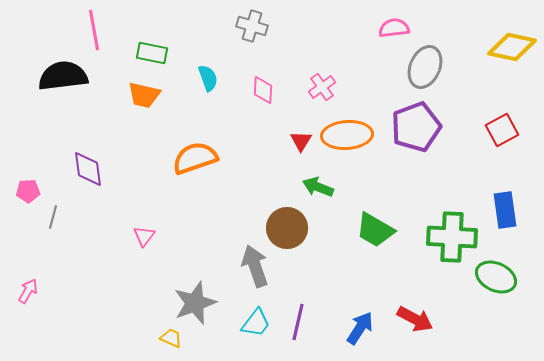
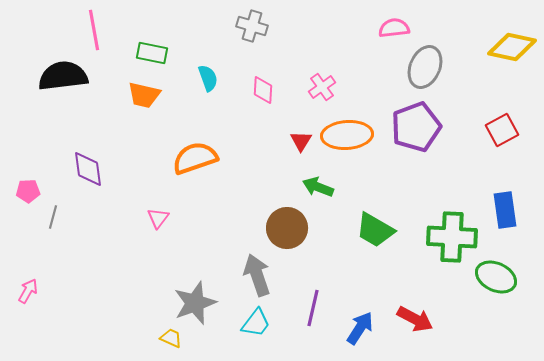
pink triangle: moved 14 px right, 18 px up
gray arrow: moved 2 px right, 9 px down
purple line: moved 15 px right, 14 px up
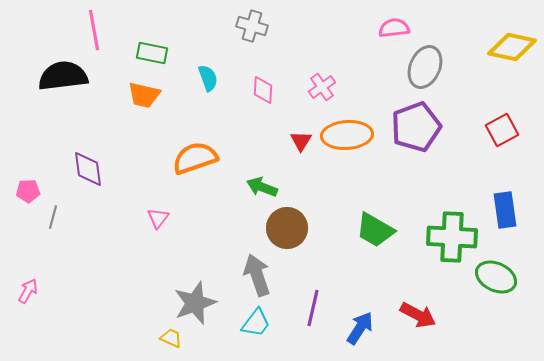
green arrow: moved 56 px left
red arrow: moved 3 px right, 4 px up
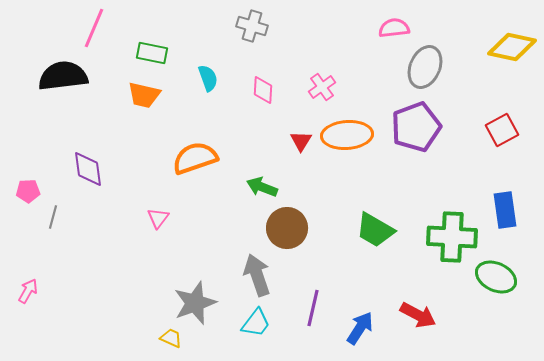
pink line: moved 2 px up; rotated 33 degrees clockwise
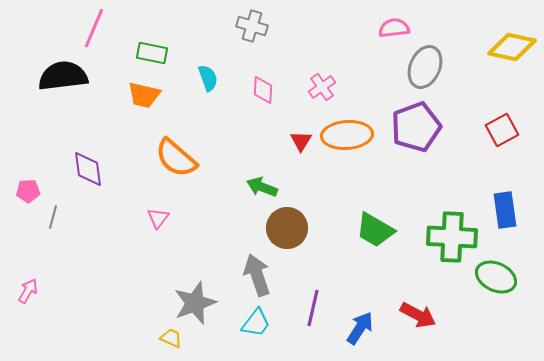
orange semicircle: moved 19 px left; rotated 120 degrees counterclockwise
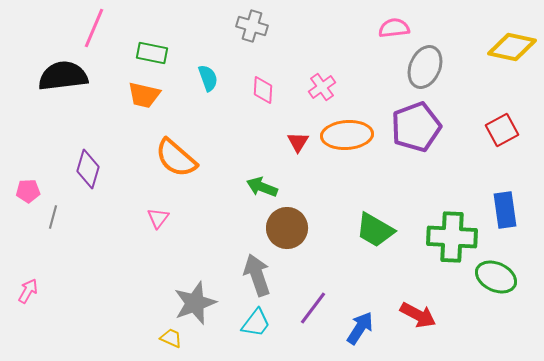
red triangle: moved 3 px left, 1 px down
purple diamond: rotated 24 degrees clockwise
purple line: rotated 24 degrees clockwise
